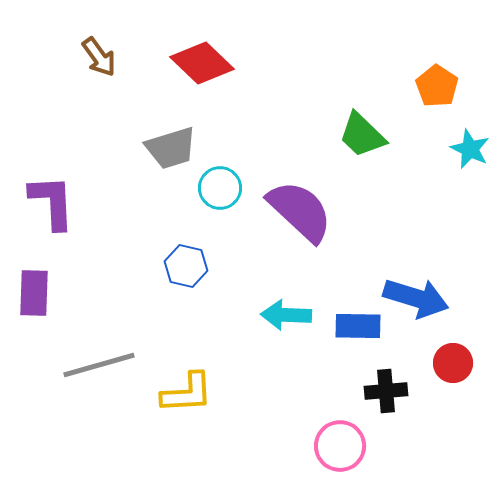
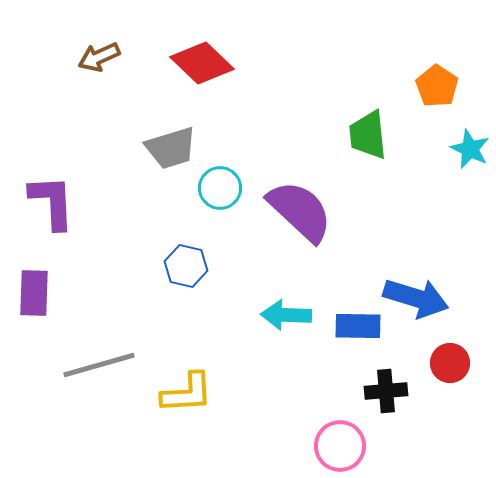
brown arrow: rotated 102 degrees clockwise
green trapezoid: moved 6 px right; rotated 40 degrees clockwise
red circle: moved 3 px left
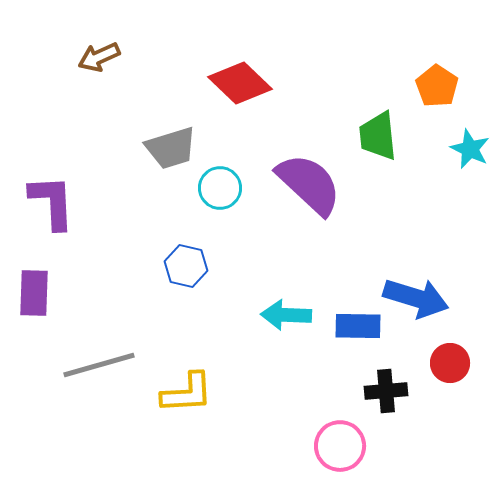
red diamond: moved 38 px right, 20 px down
green trapezoid: moved 10 px right, 1 px down
purple semicircle: moved 9 px right, 27 px up
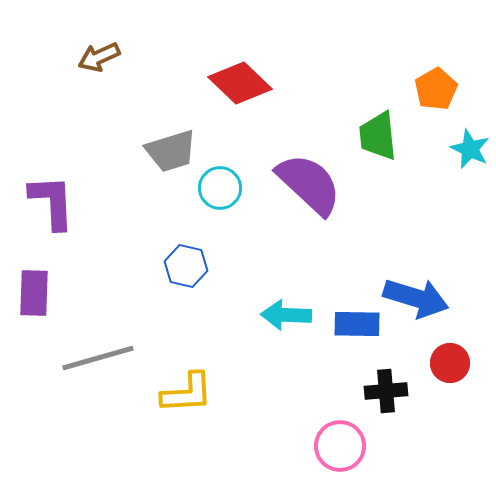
orange pentagon: moved 1 px left, 3 px down; rotated 9 degrees clockwise
gray trapezoid: moved 3 px down
blue rectangle: moved 1 px left, 2 px up
gray line: moved 1 px left, 7 px up
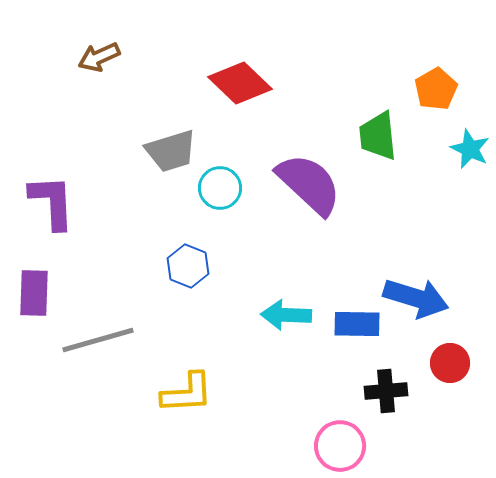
blue hexagon: moved 2 px right; rotated 9 degrees clockwise
gray line: moved 18 px up
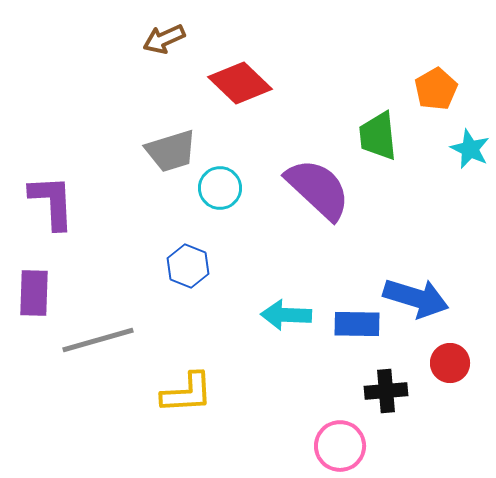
brown arrow: moved 65 px right, 18 px up
purple semicircle: moved 9 px right, 5 px down
